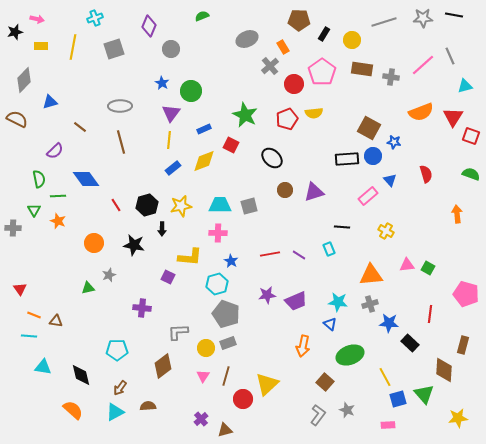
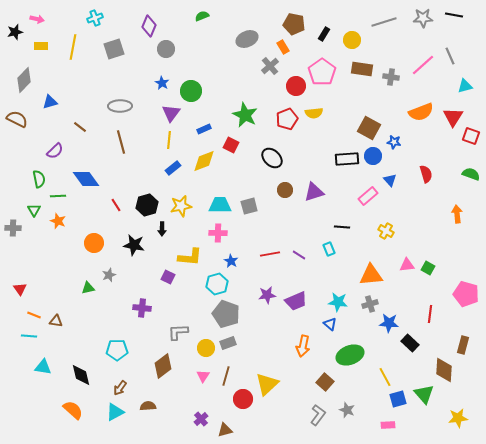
brown pentagon at (299, 20): moved 5 px left, 4 px down; rotated 10 degrees clockwise
gray circle at (171, 49): moved 5 px left
red circle at (294, 84): moved 2 px right, 2 px down
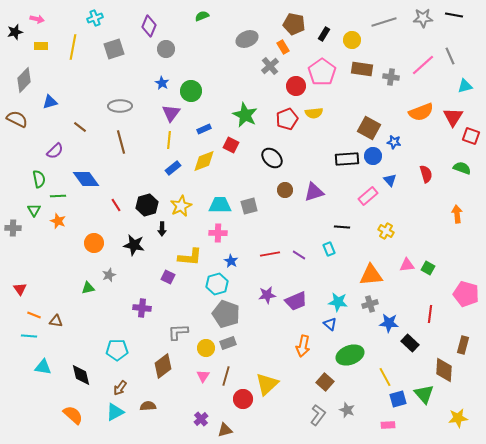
green semicircle at (471, 174): moved 9 px left, 6 px up
yellow star at (181, 206): rotated 15 degrees counterclockwise
orange semicircle at (73, 410): moved 5 px down
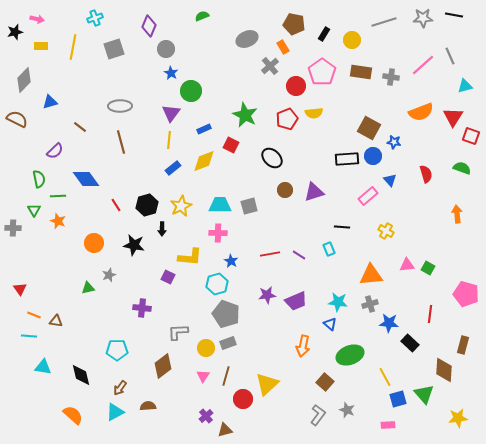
brown rectangle at (362, 69): moved 1 px left, 3 px down
blue star at (162, 83): moved 9 px right, 10 px up
purple cross at (201, 419): moved 5 px right, 3 px up
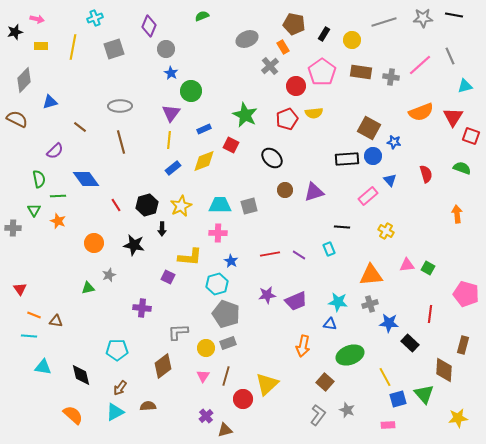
pink line at (423, 65): moved 3 px left
blue triangle at (330, 324): rotated 32 degrees counterclockwise
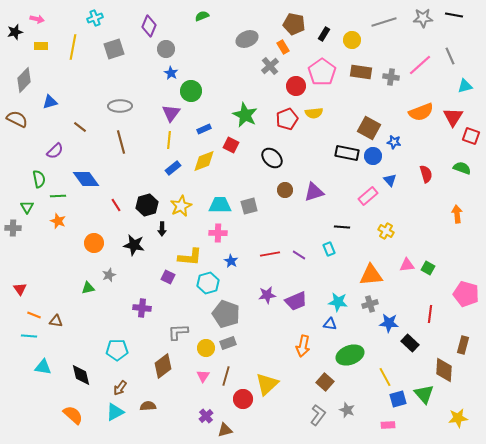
black rectangle at (347, 159): moved 6 px up; rotated 15 degrees clockwise
green triangle at (34, 210): moved 7 px left, 3 px up
cyan hexagon at (217, 284): moved 9 px left, 1 px up
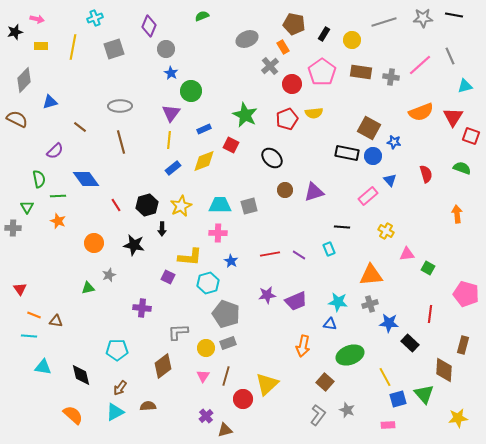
red circle at (296, 86): moved 4 px left, 2 px up
pink triangle at (407, 265): moved 11 px up
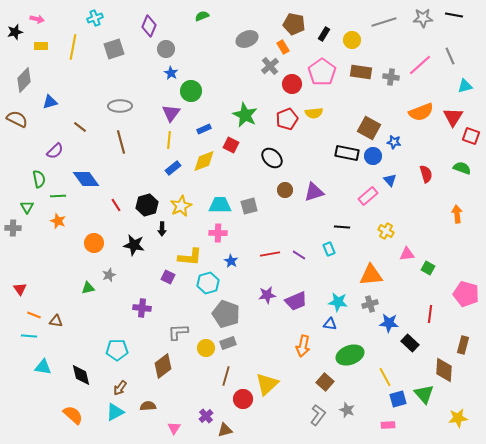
pink triangle at (203, 376): moved 29 px left, 52 px down
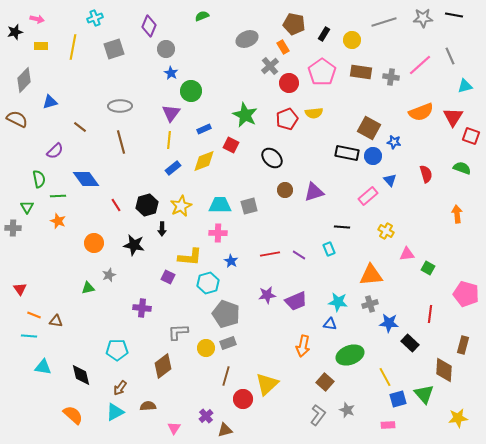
red circle at (292, 84): moved 3 px left, 1 px up
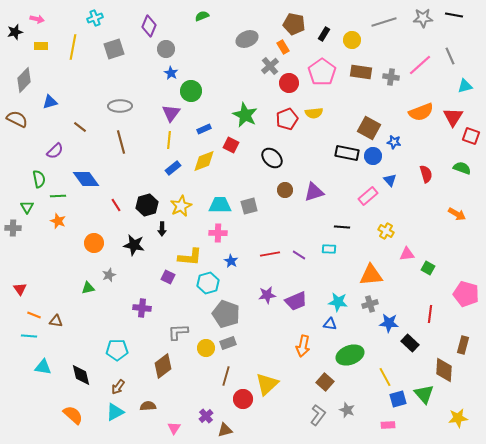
orange arrow at (457, 214): rotated 126 degrees clockwise
cyan rectangle at (329, 249): rotated 64 degrees counterclockwise
brown arrow at (120, 388): moved 2 px left, 1 px up
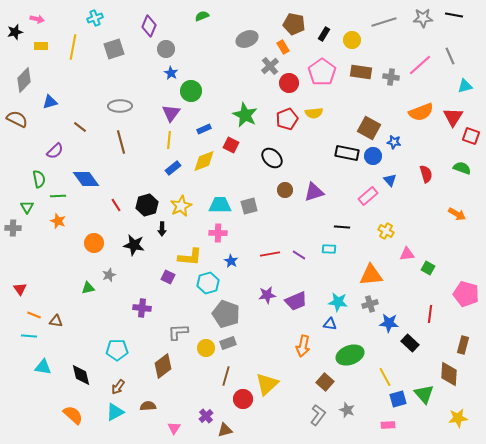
brown diamond at (444, 370): moved 5 px right, 4 px down
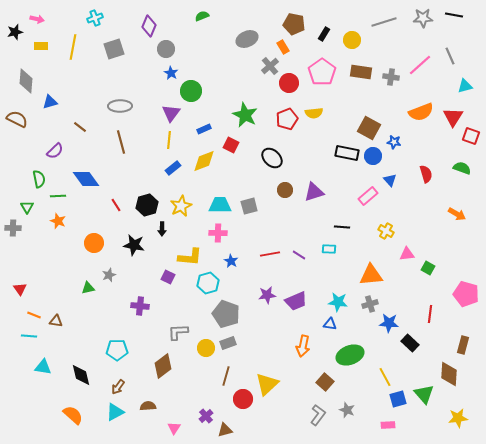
gray diamond at (24, 80): moved 2 px right, 1 px down; rotated 40 degrees counterclockwise
purple cross at (142, 308): moved 2 px left, 2 px up
